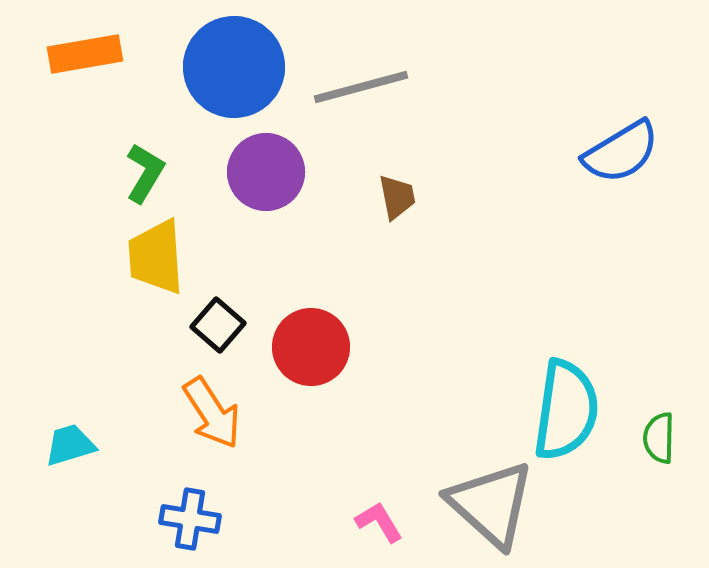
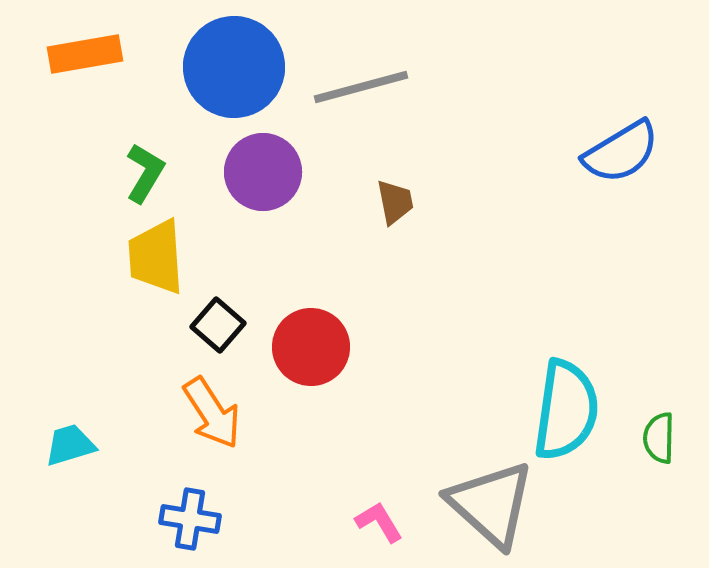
purple circle: moved 3 px left
brown trapezoid: moved 2 px left, 5 px down
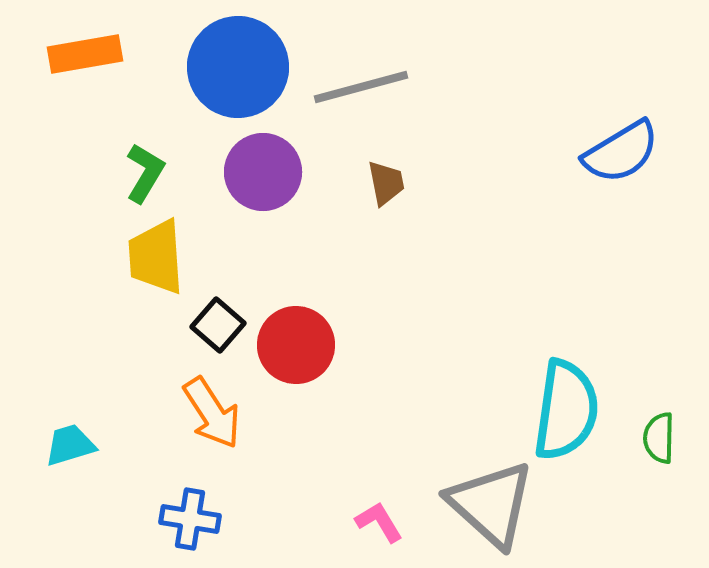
blue circle: moved 4 px right
brown trapezoid: moved 9 px left, 19 px up
red circle: moved 15 px left, 2 px up
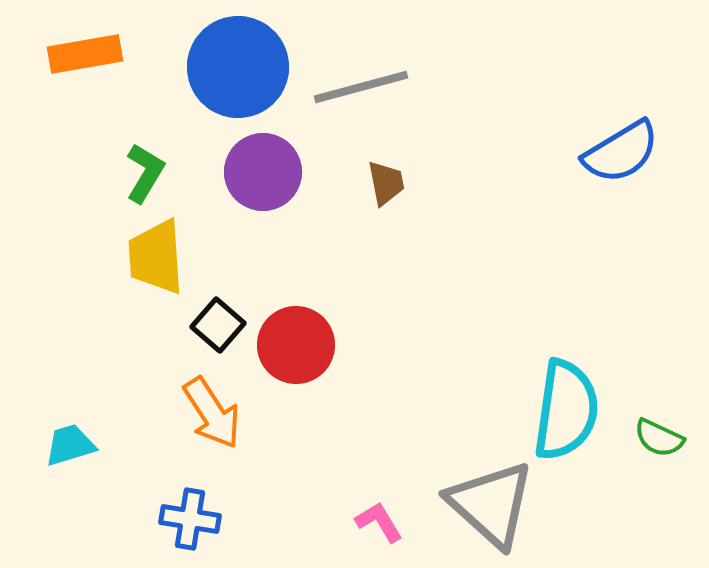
green semicircle: rotated 66 degrees counterclockwise
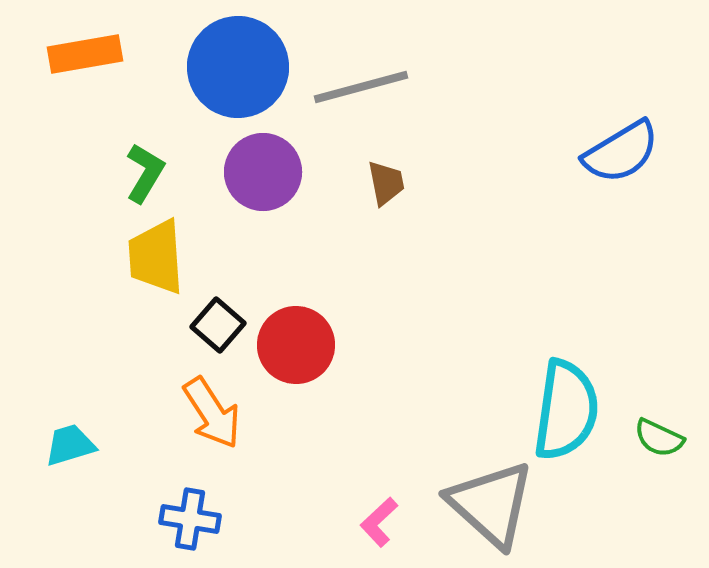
pink L-shape: rotated 102 degrees counterclockwise
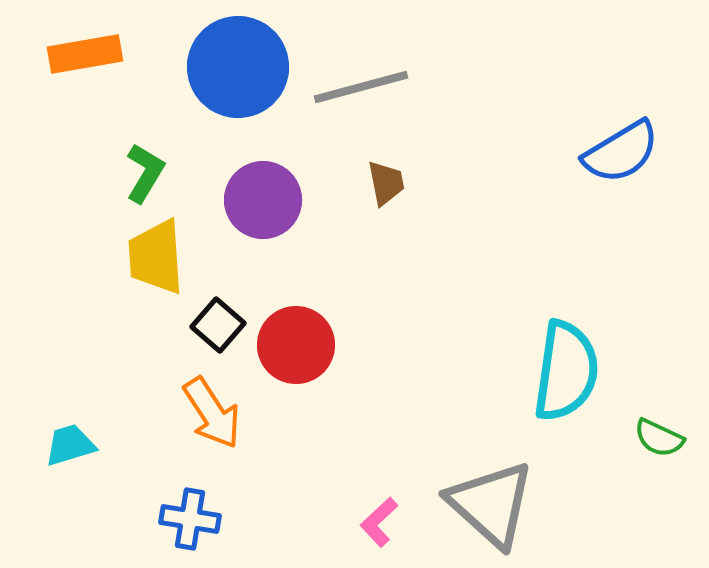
purple circle: moved 28 px down
cyan semicircle: moved 39 px up
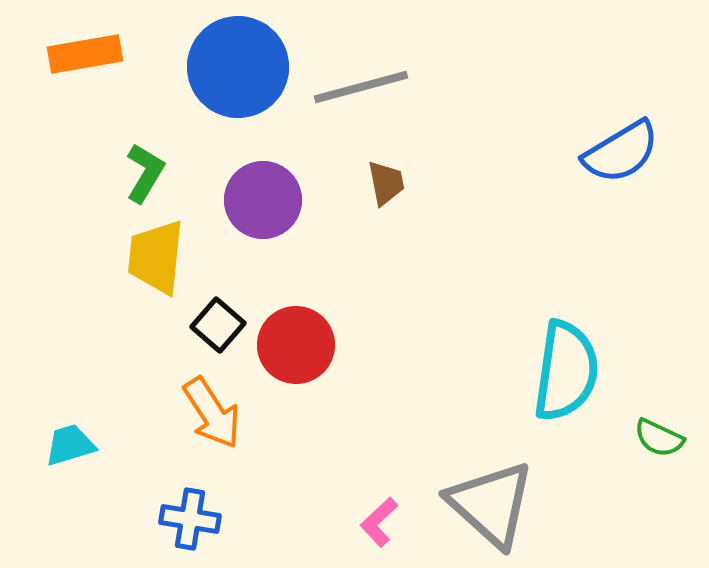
yellow trapezoid: rotated 10 degrees clockwise
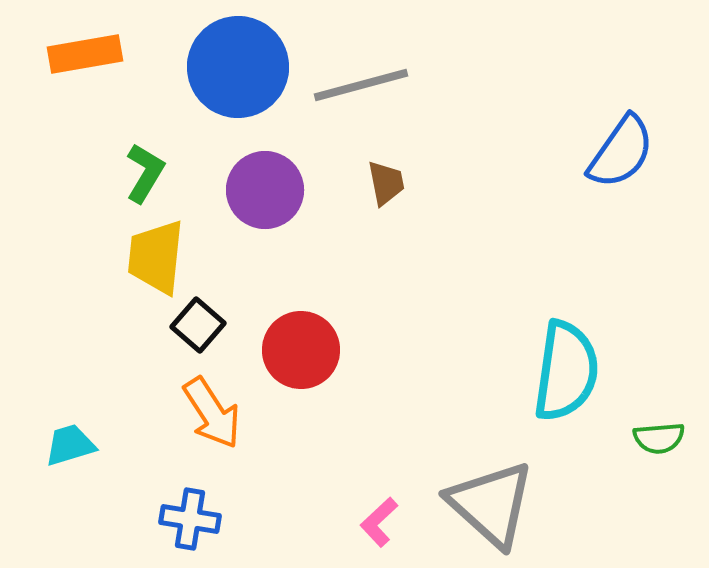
gray line: moved 2 px up
blue semicircle: rotated 24 degrees counterclockwise
purple circle: moved 2 px right, 10 px up
black square: moved 20 px left
red circle: moved 5 px right, 5 px down
green semicircle: rotated 30 degrees counterclockwise
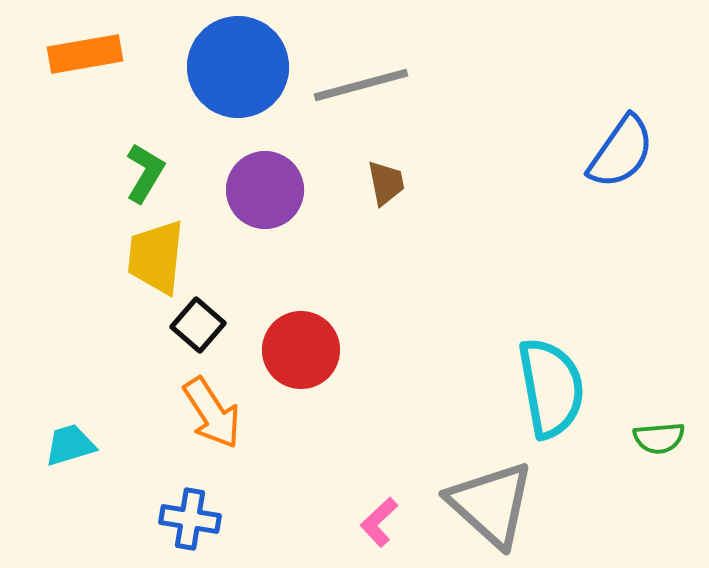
cyan semicircle: moved 15 px left, 17 px down; rotated 18 degrees counterclockwise
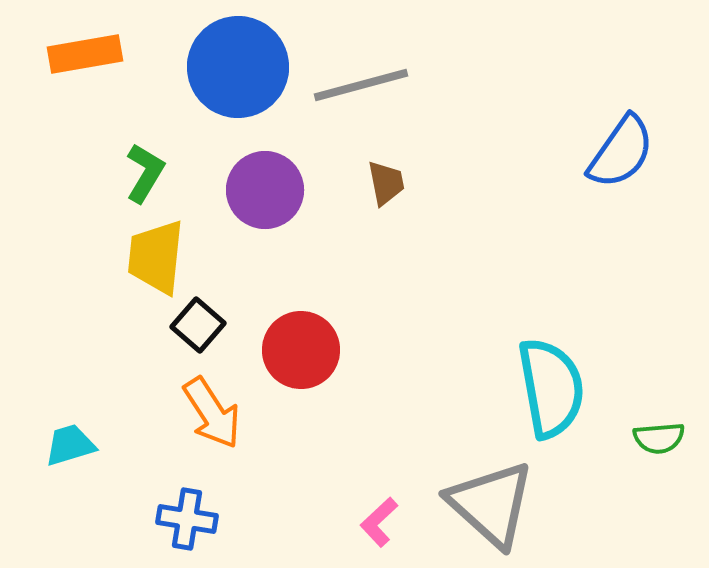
blue cross: moved 3 px left
